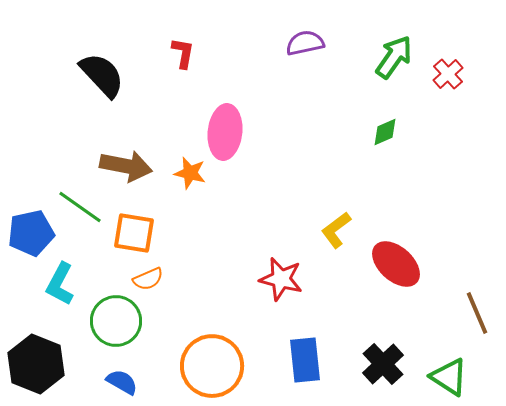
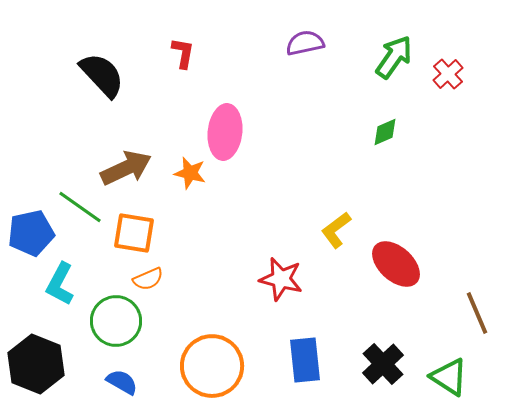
brown arrow: moved 2 px down; rotated 36 degrees counterclockwise
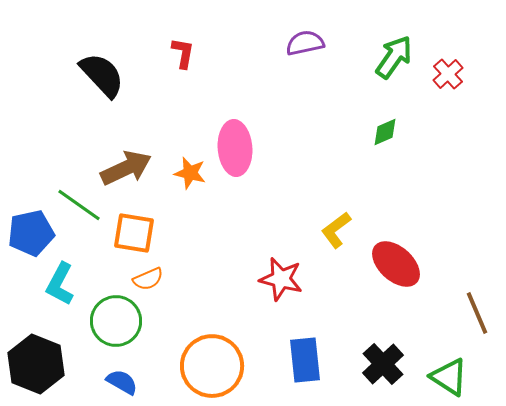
pink ellipse: moved 10 px right, 16 px down; rotated 10 degrees counterclockwise
green line: moved 1 px left, 2 px up
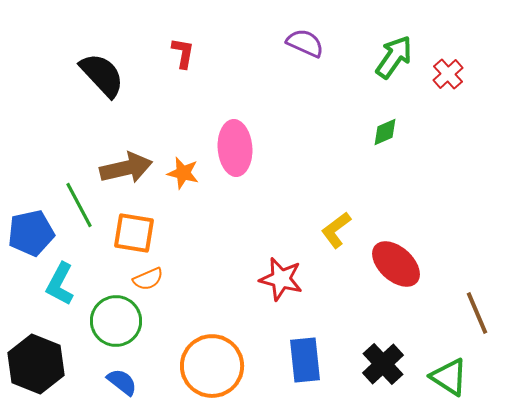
purple semicircle: rotated 36 degrees clockwise
brown arrow: rotated 12 degrees clockwise
orange star: moved 7 px left
green line: rotated 27 degrees clockwise
blue semicircle: rotated 8 degrees clockwise
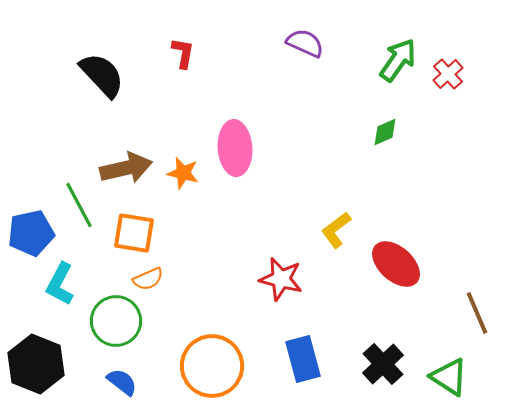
green arrow: moved 4 px right, 3 px down
blue rectangle: moved 2 px left, 1 px up; rotated 9 degrees counterclockwise
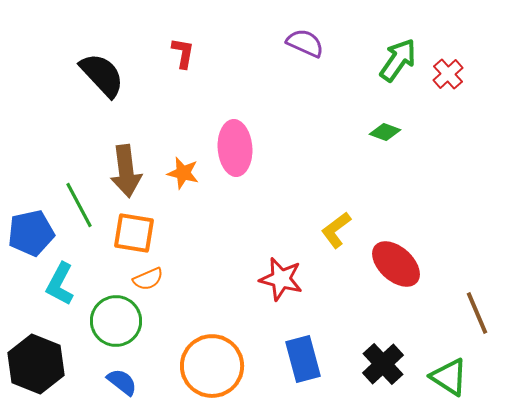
green diamond: rotated 44 degrees clockwise
brown arrow: moved 3 px down; rotated 96 degrees clockwise
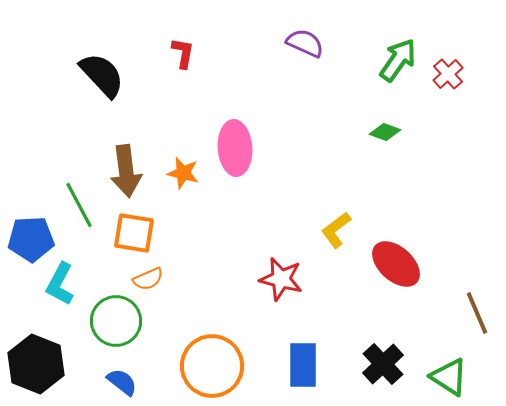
blue pentagon: moved 6 px down; rotated 9 degrees clockwise
blue rectangle: moved 6 px down; rotated 15 degrees clockwise
